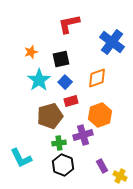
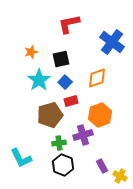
brown pentagon: moved 1 px up
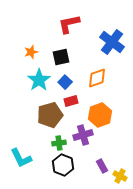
black square: moved 2 px up
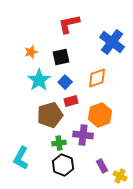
purple cross: rotated 24 degrees clockwise
cyan L-shape: rotated 55 degrees clockwise
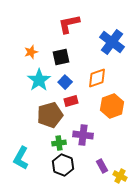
orange hexagon: moved 12 px right, 9 px up
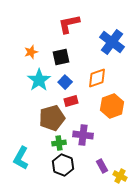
brown pentagon: moved 2 px right, 3 px down
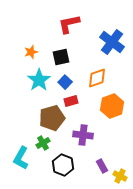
green cross: moved 16 px left; rotated 24 degrees counterclockwise
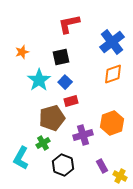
blue cross: rotated 15 degrees clockwise
orange star: moved 9 px left
orange diamond: moved 16 px right, 4 px up
orange hexagon: moved 17 px down
purple cross: rotated 24 degrees counterclockwise
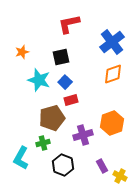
cyan star: rotated 20 degrees counterclockwise
red rectangle: moved 1 px up
green cross: rotated 16 degrees clockwise
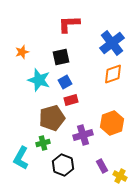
red L-shape: rotated 10 degrees clockwise
blue cross: moved 1 px down
blue square: rotated 16 degrees clockwise
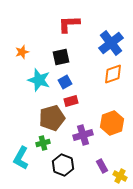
blue cross: moved 1 px left
red rectangle: moved 1 px down
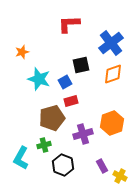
black square: moved 20 px right, 8 px down
cyan star: moved 1 px up
purple cross: moved 1 px up
green cross: moved 1 px right, 2 px down
